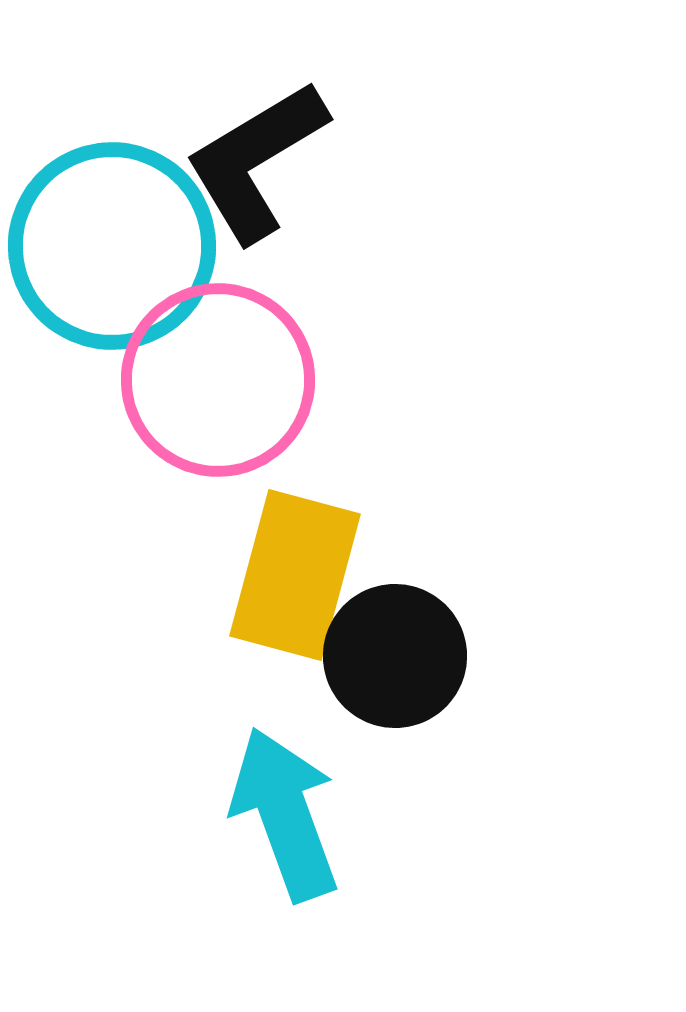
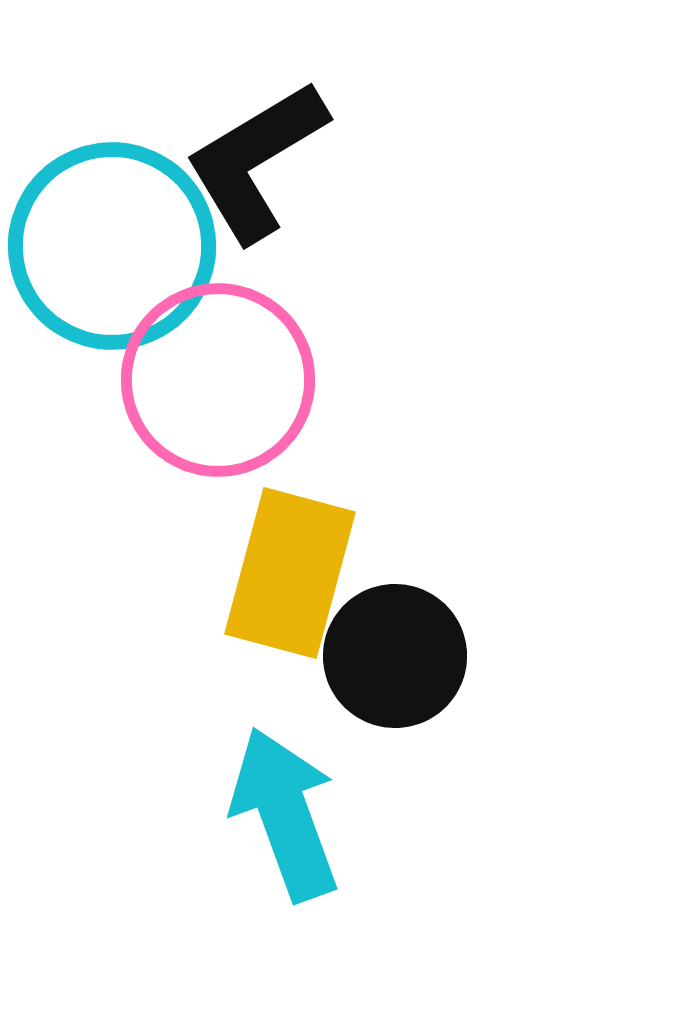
yellow rectangle: moved 5 px left, 2 px up
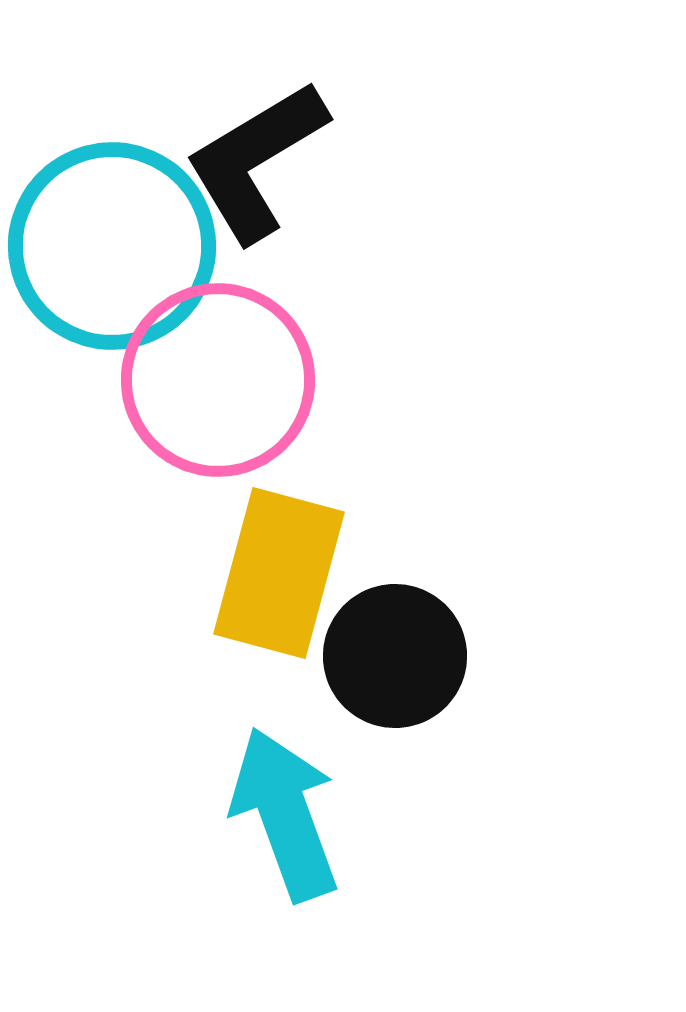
yellow rectangle: moved 11 px left
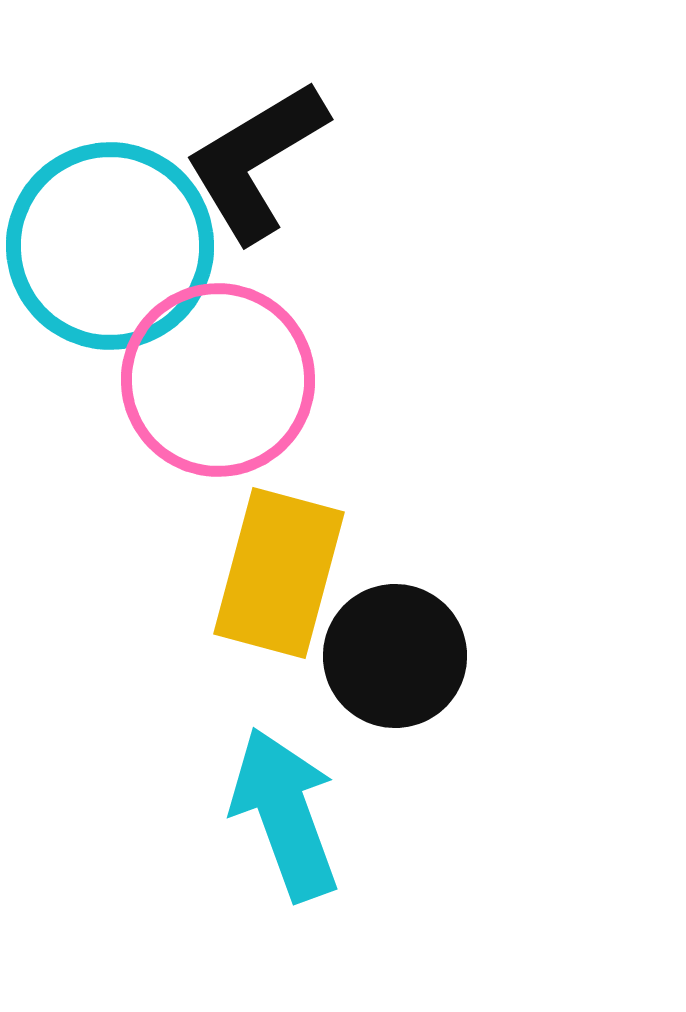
cyan circle: moved 2 px left
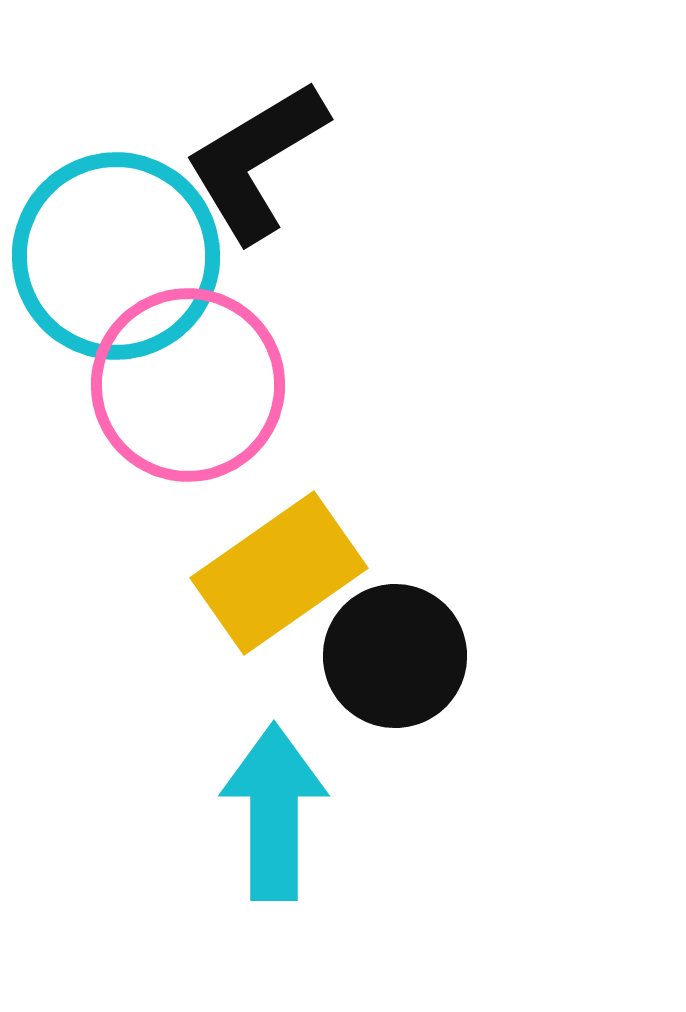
cyan circle: moved 6 px right, 10 px down
pink circle: moved 30 px left, 5 px down
yellow rectangle: rotated 40 degrees clockwise
cyan arrow: moved 11 px left, 2 px up; rotated 20 degrees clockwise
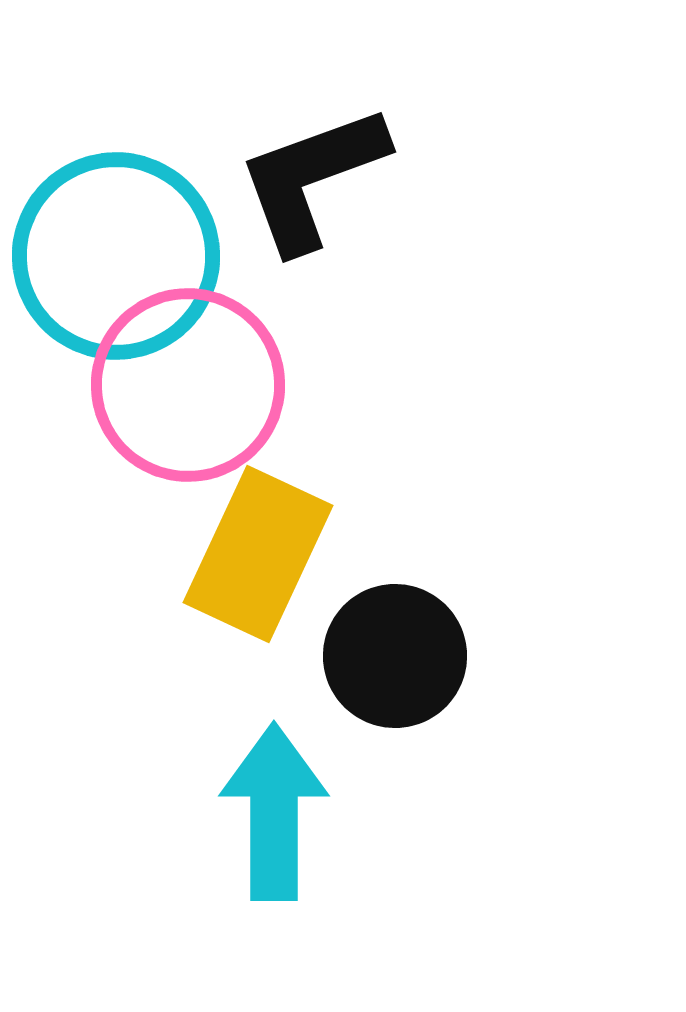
black L-shape: moved 56 px right, 17 px down; rotated 11 degrees clockwise
yellow rectangle: moved 21 px left, 19 px up; rotated 30 degrees counterclockwise
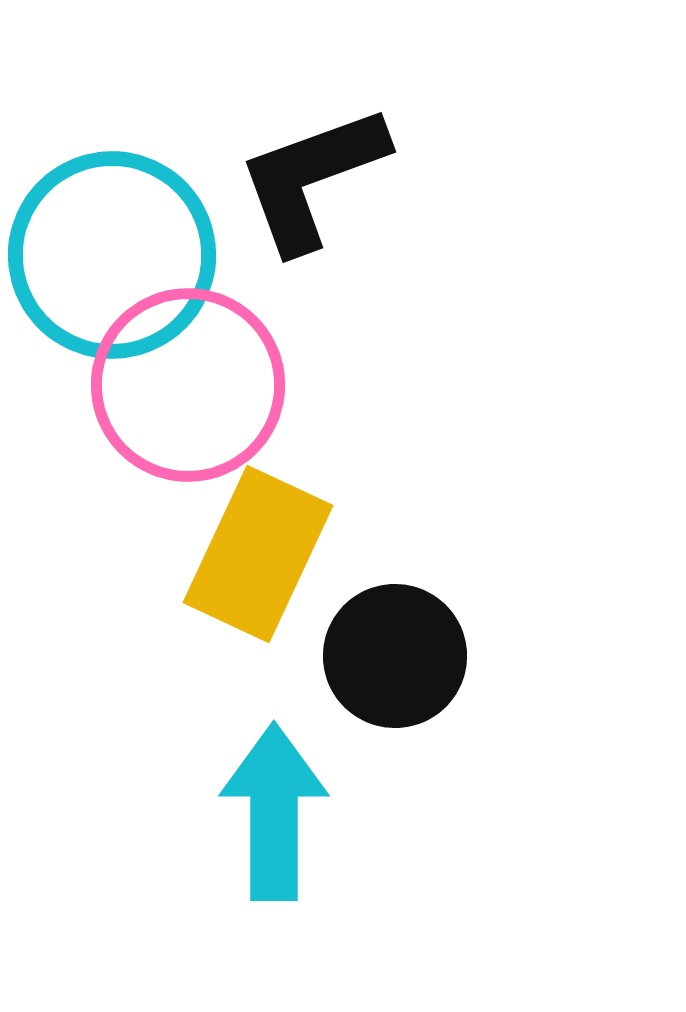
cyan circle: moved 4 px left, 1 px up
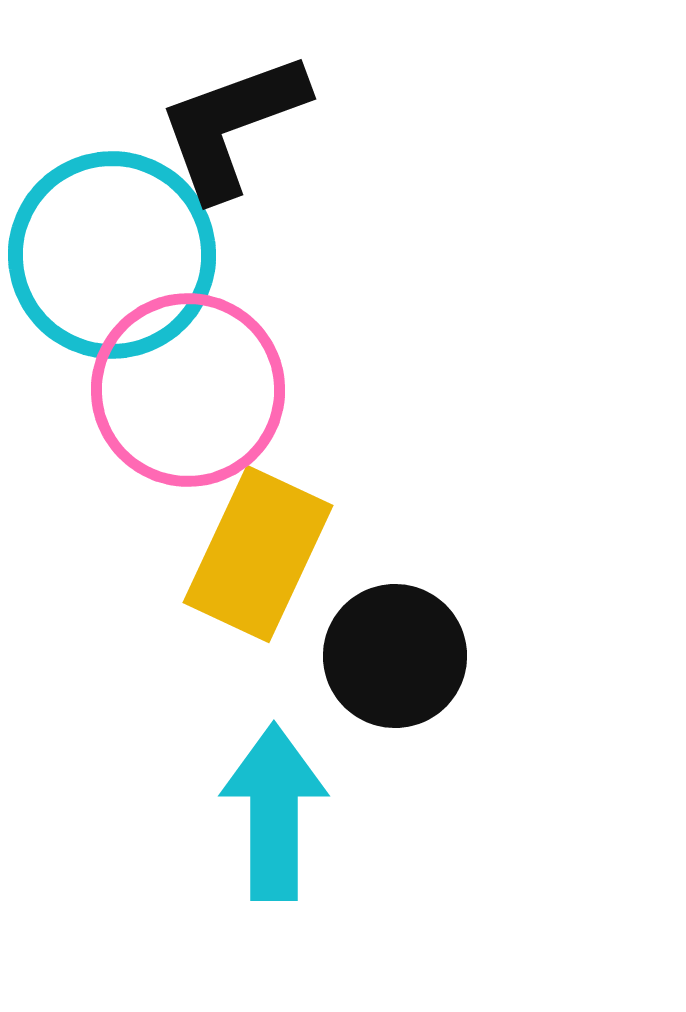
black L-shape: moved 80 px left, 53 px up
pink circle: moved 5 px down
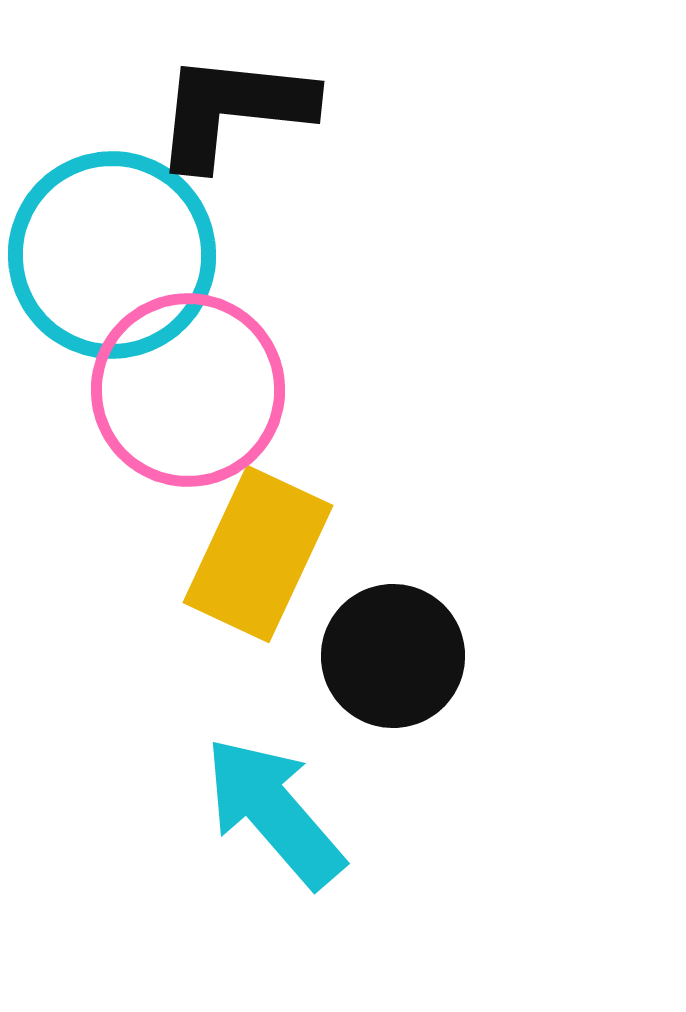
black L-shape: moved 1 px right, 15 px up; rotated 26 degrees clockwise
black circle: moved 2 px left
cyan arrow: rotated 41 degrees counterclockwise
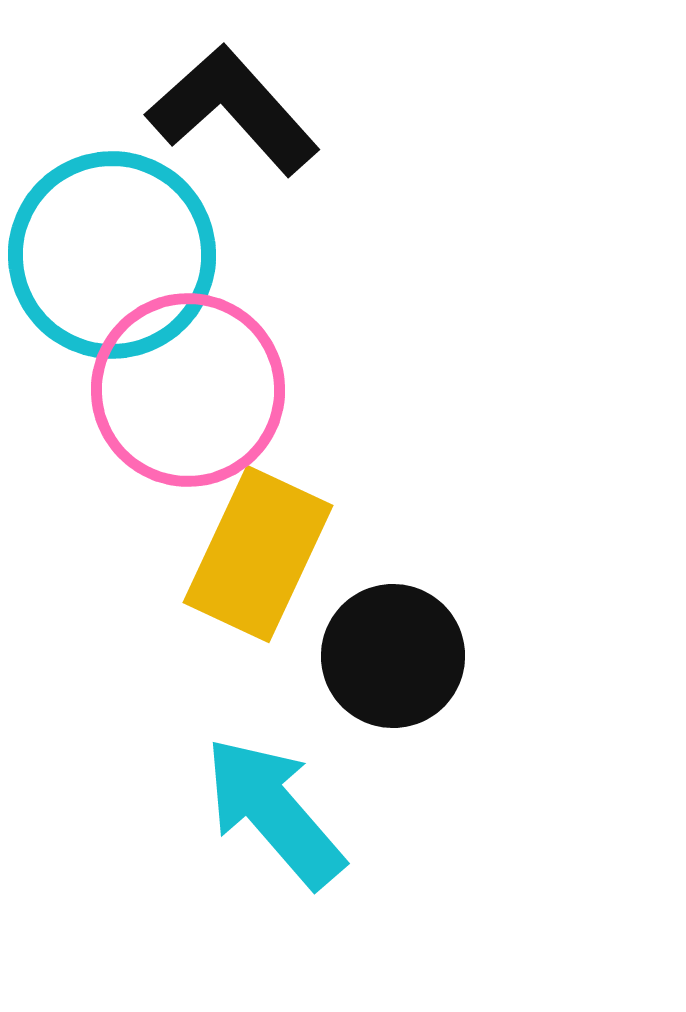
black L-shape: rotated 42 degrees clockwise
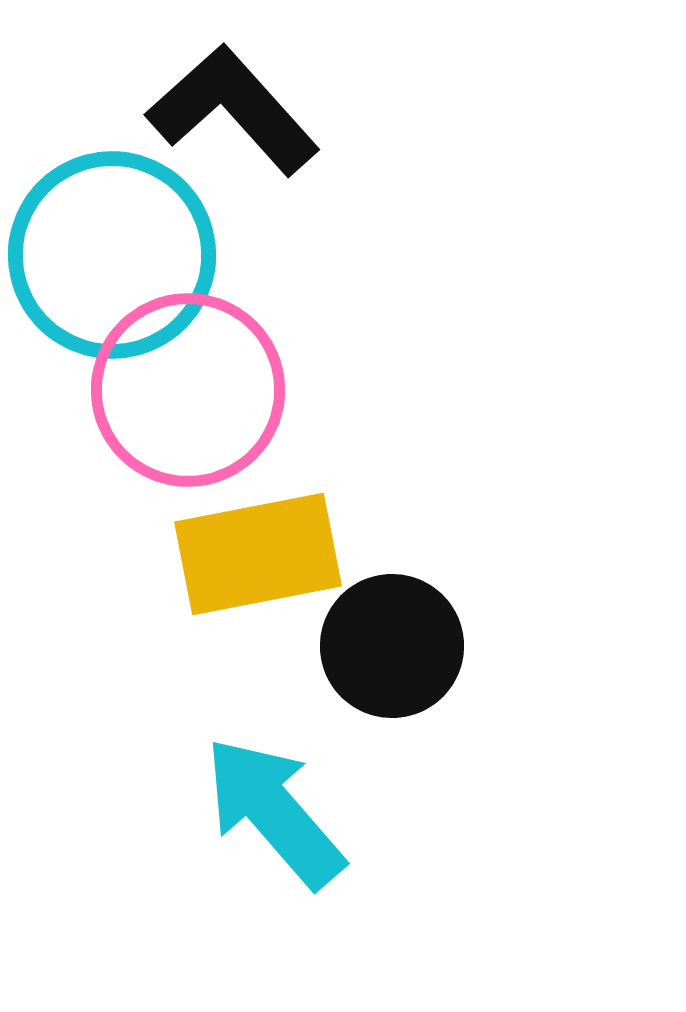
yellow rectangle: rotated 54 degrees clockwise
black circle: moved 1 px left, 10 px up
